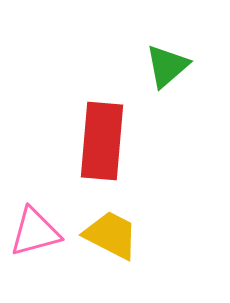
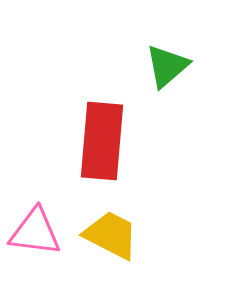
pink triangle: rotated 22 degrees clockwise
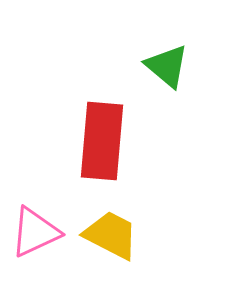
green triangle: rotated 39 degrees counterclockwise
pink triangle: rotated 32 degrees counterclockwise
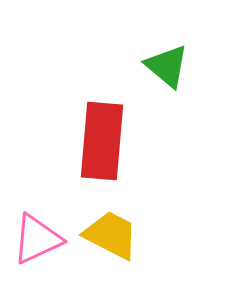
pink triangle: moved 2 px right, 7 px down
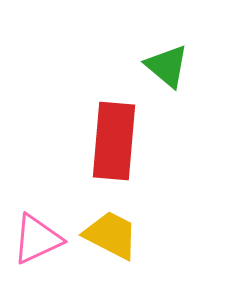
red rectangle: moved 12 px right
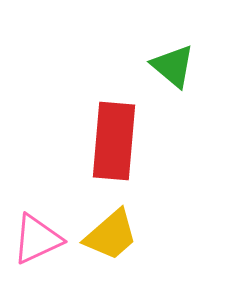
green triangle: moved 6 px right
yellow trapezoid: rotated 112 degrees clockwise
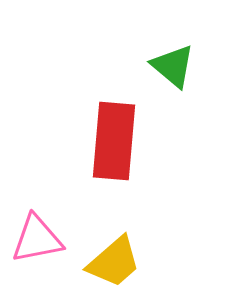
yellow trapezoid: moved 3 px right, 27 px down
pink triangle: rotated 14 degrees clockwise
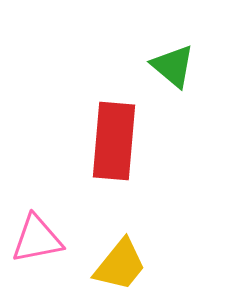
yellow trapezoid: moved 6 px right, 3 px down; rotated 10 degrees counterclockwise
